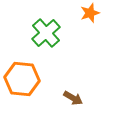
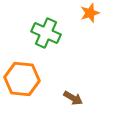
green cross: rotated 24 degrees counterclockwise
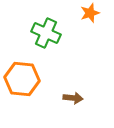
brown arrow: rotated 24 degrees counterclockwise
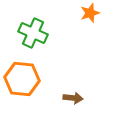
green cross: moved 13 px left
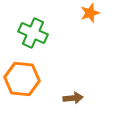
brown arrow: rotated 12 degrees counterclockwise
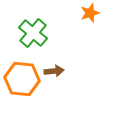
green cross: rotated 16 degrees clockwise
brown arrow: moved 19 px left, 27 px up
